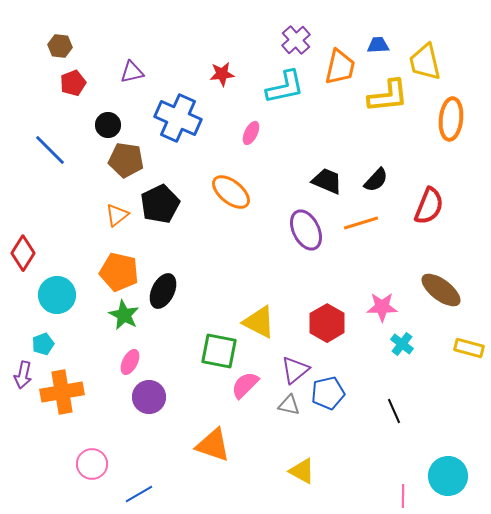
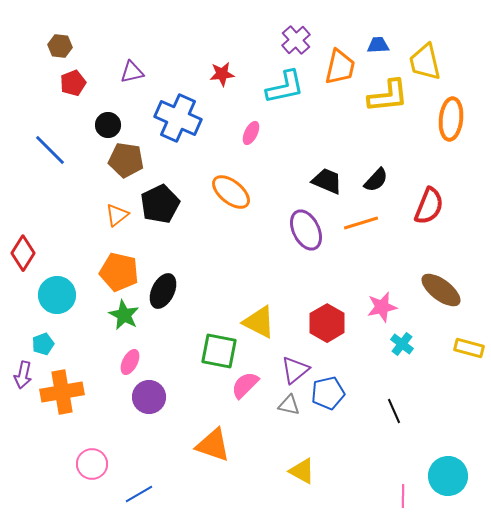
pink star at (382, 307): rotated 12 degrees counterclockwise
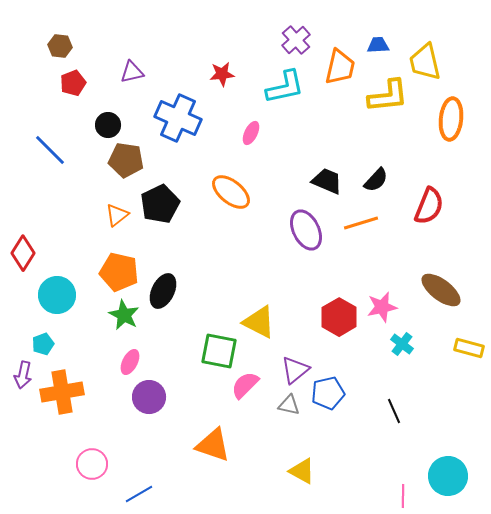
red hexagon at (327, 323): moved 12 px right, 6 px up
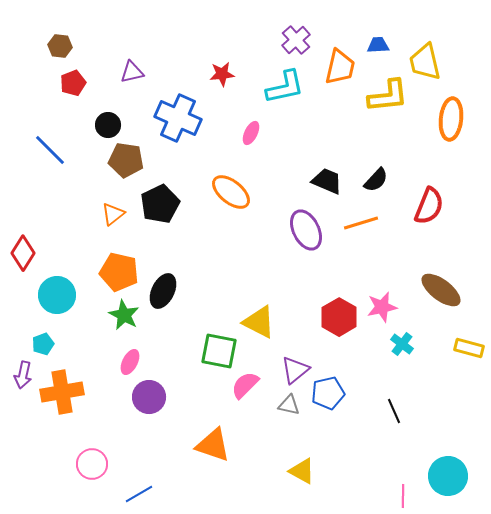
orange triangle at (117, 215): moved 4 px left, 1 px up
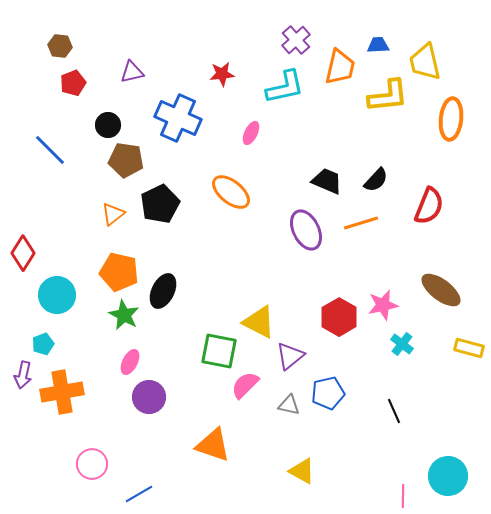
pink star at (382, 307): moved 1 px right, 2 px up
purple triangle at (295, 370): moved 5 px left, 14 px up
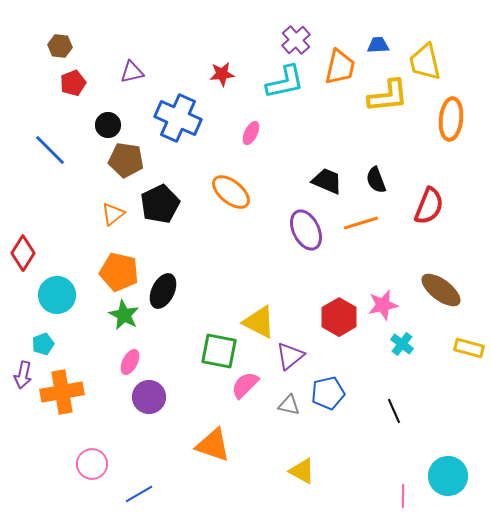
cyan L-shape at (285, 87): moved 5 px up
black semicircle at (376, 180): rotated 116 degrees clockwise
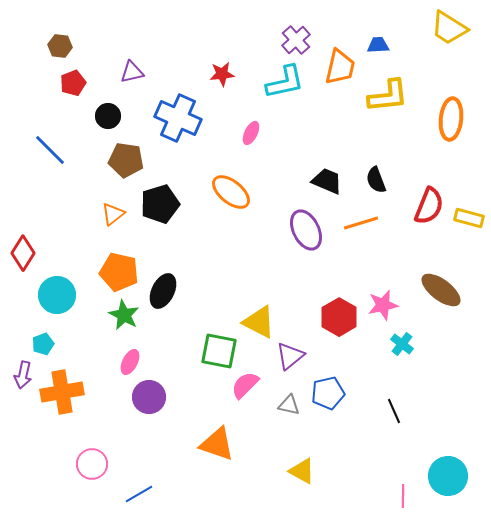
yellow trapezoid at (425, 62): moved 24 px right, 34 px up; rotated 45 degrees counterclockwise
black circle at (108, 125): moved 9 px up
black pentagon at (160, 204): rotated 9 degrees clockwise
yellow rectangle at (469, 348): moved 130 px up
orange triangle at (213, 445): moved 4 px right, 1 px up
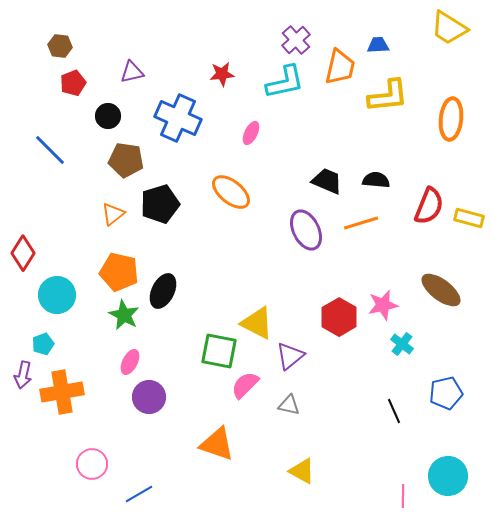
black semicircle at (376, 180): rotated 116 degrees clockwise
yellow triangle at (259, 322): moved 2 px left, 1 px down
blue pentagon at (328, 393): moved 118 px right
